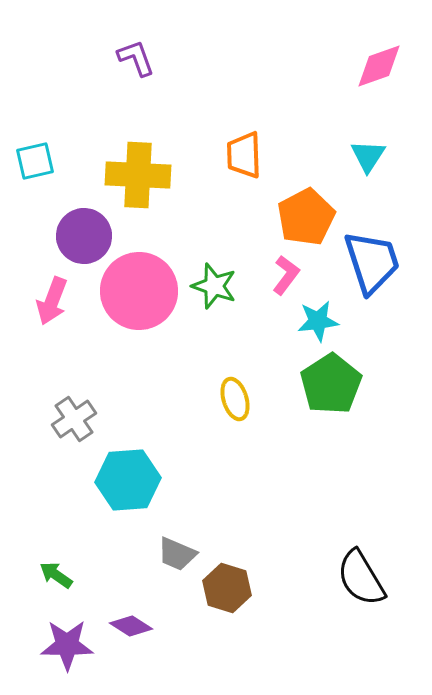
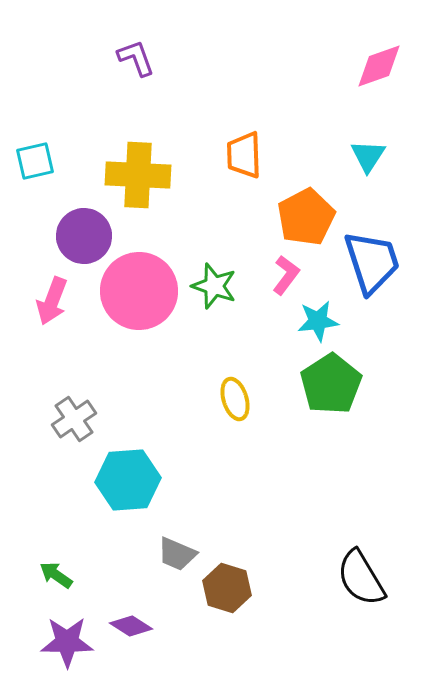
purple star: moved 3 px up
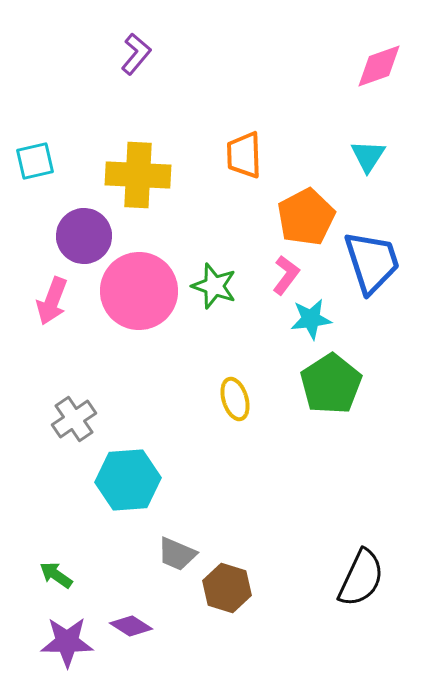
purple L-shape: moved 4 px up; rotated 60 degrees clockwise
cyan star: moved 7 px left, 2 px up
black semicircle: rotated 124 degrees counterclockwise
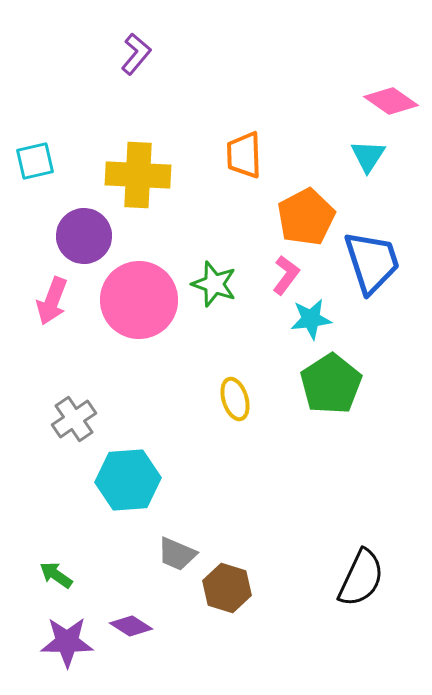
pink diamond: moved 12 px right, 35 px down; rotated 54 degrees clockwise
green star: moved 2 px up
pink circle: moved 9 px down
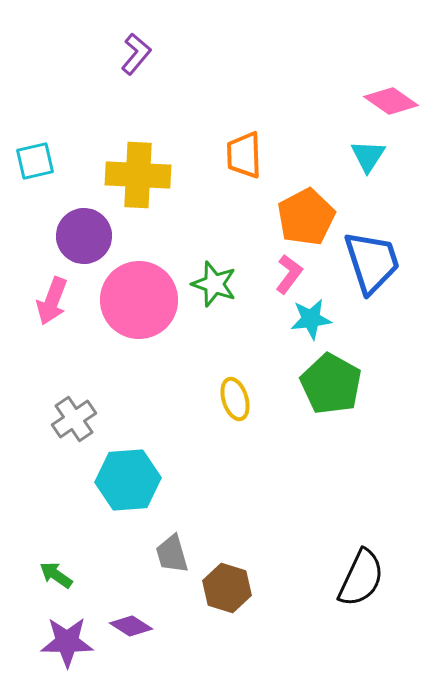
pink L-shape: moved 3 px right, 1 px up
green pentagon: rotated 10 degrees counterclockwise
gray trapezoid: moved 5 px left; rotated 51 degrees clockwise
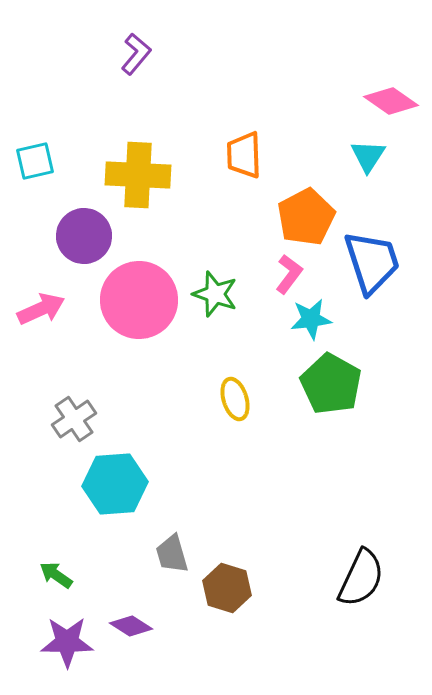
green star: moved 1 px right, 10 px down
pink arrow: moved 11 px left, 8 px down; rotated 135 degrees counterclockwise
cyan hexagon: moved 13 px left, 4 px down
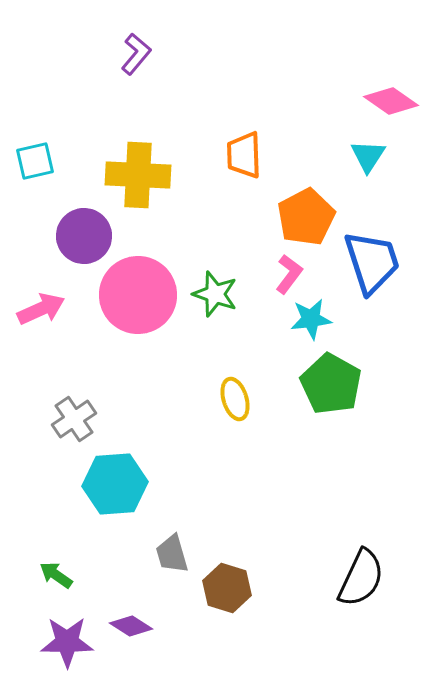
pink circle: moved 1 px left, 5 px up
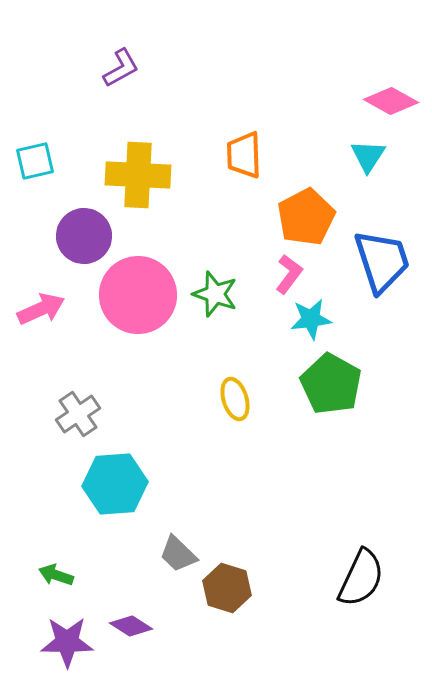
purple L-shape: moved 15 px left, 14 px down; rotated 21 degrees clockwise
pink diamond: rotated 6 degrees counterclockwise
blue trapezoid: moved 10 px right, 1 px up
gray cross: moved 4 px right, 5 px up
gray trapezoid: moved 6 px right; rotated 30 degrees counterclockwise
green arrow: rotated 16 degrees counterclockwise
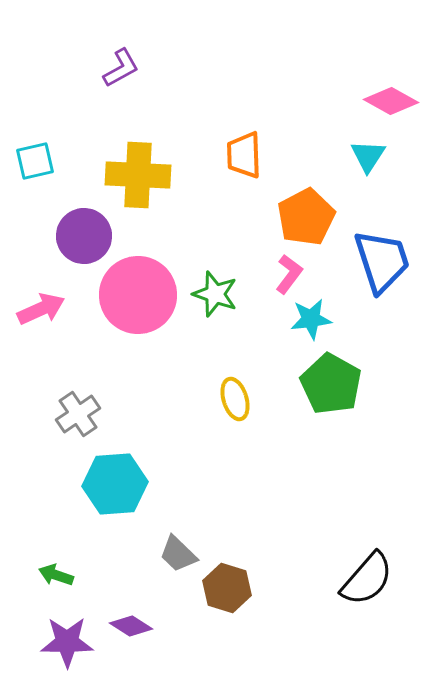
black semicircle: moved 6 px right, 1 px down; rotated 16 degrees clockwise
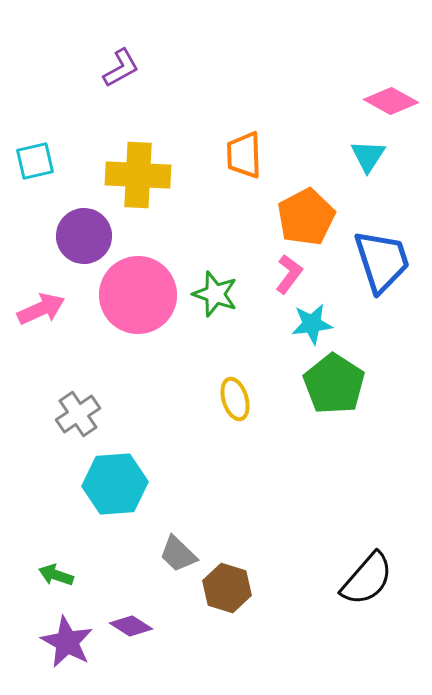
cyan star: moved 1 px right, 5 px down
green pentagon: moved 3 px right; rotated 4 degrees clockwise
purple star: rotated 28 degrees clockwise
